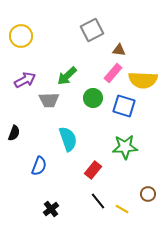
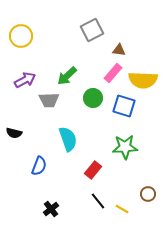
black semicircle: rotated 84 degrees clockwise
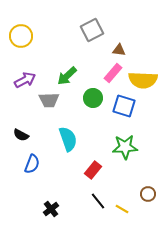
black semicircle: moved 7 px right, 2 px down; rotated 14 degrees clockwise
blue semicircle: moved 7 px left, 2 px up
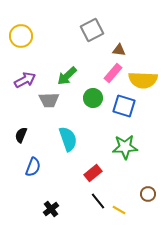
black semicircle: rotated 84 degrees clockwise
blue semicircle: moved 1 px right, 3 px down
red rectangle: moved 3 px down; rotated 12 degrees clockwise
yellow line: moved 3 px left, 1 px down
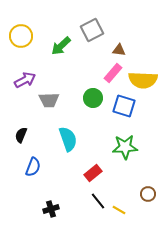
green arrow: moved 6 px left, 30 px up
black cross: rotated 21 degrees clockwise
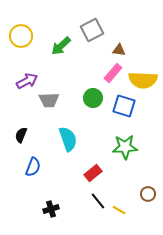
purple arrow: moved 2 px right, 1 px down
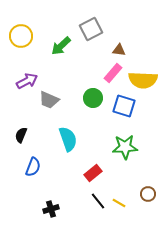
gray square: moved 1 px left, 1 px up
gray trapezoid: rotated 25 degrees clockwise
yellow line: moved 7 px up
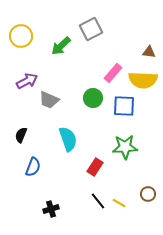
brown triangle: moved 30 px right, 2 px down
blue square: rotated 15 degrees counterclockwise
red rectangle: moved 2 px right, 6 px up; rotated 18 degrees counterclockwise
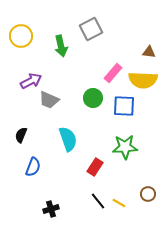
green arrow: rotated 60 degrees counterclockwise
purple arrow: moved 4 px right
